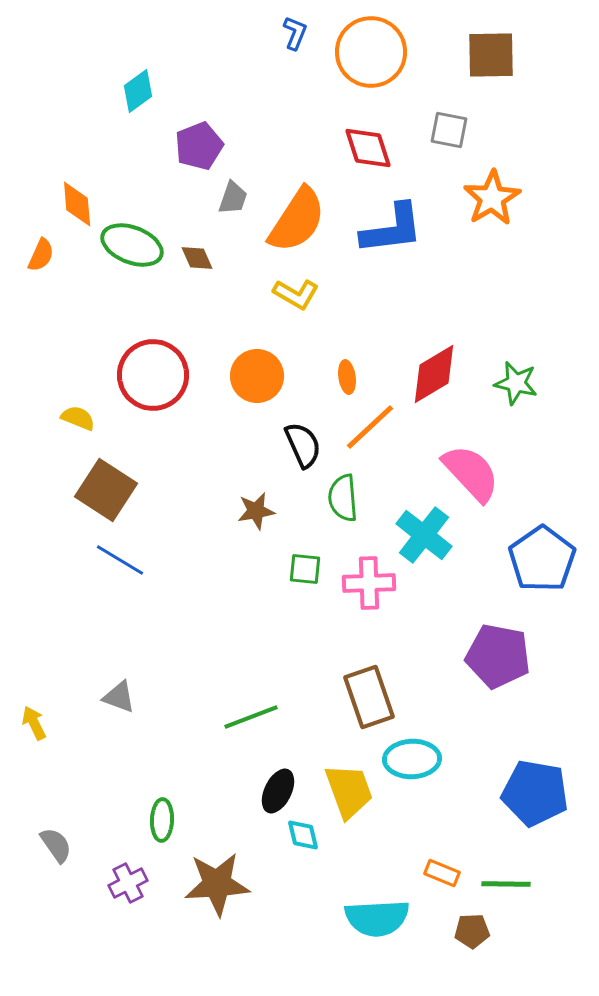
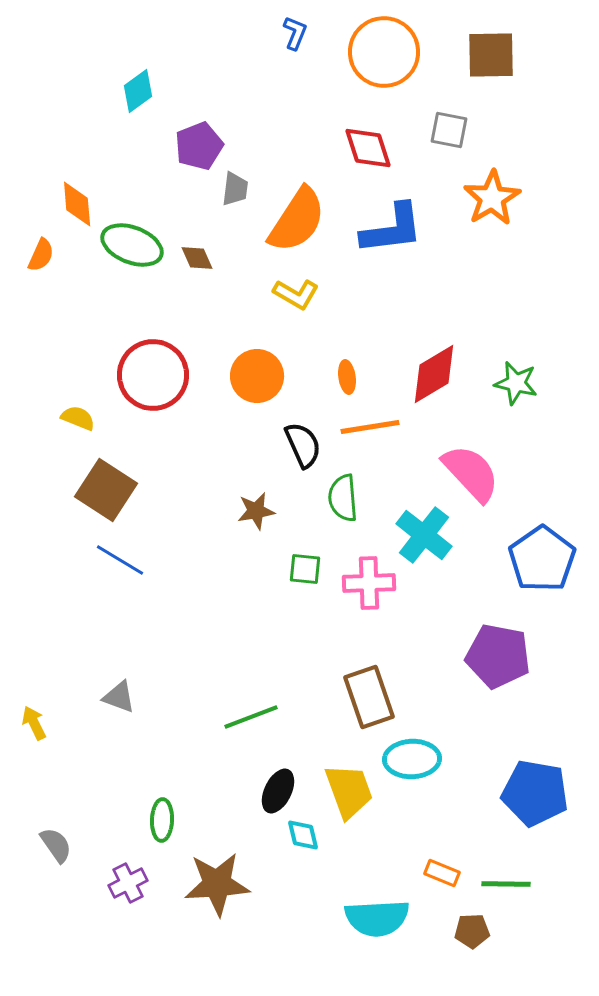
orange circle at (371, 52): moved 13 px right
gray trapezoid at (233, 198): moved 2 px right, 9 px up; rotated 12 degrees counterclockwise
orange line at (370, 427): rotated 34 degrees clockwise
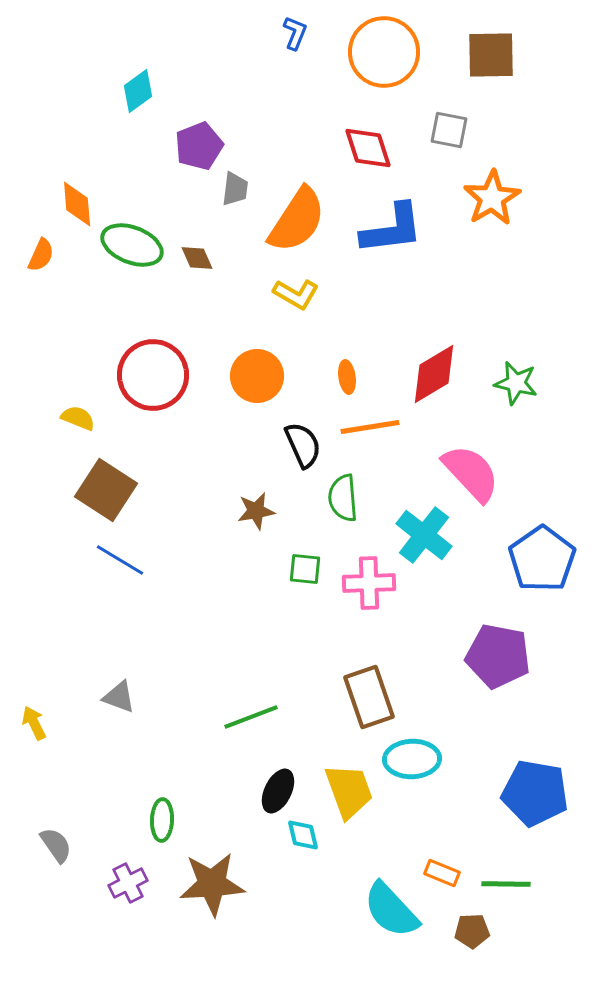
brown star at (217, 884): moved 5 px left
cyan semicircle at (377, 918): moved 14 px right, 8 px up; rotated 50 degrees clockwise
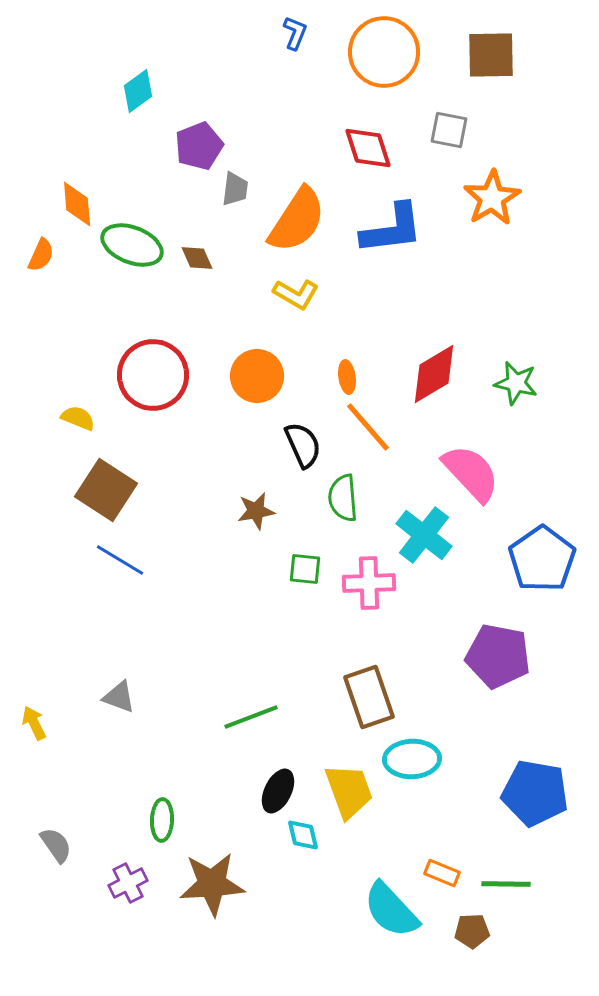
orange line at (370, 427): moved 2 px left; rotated 58 degrees clockwise
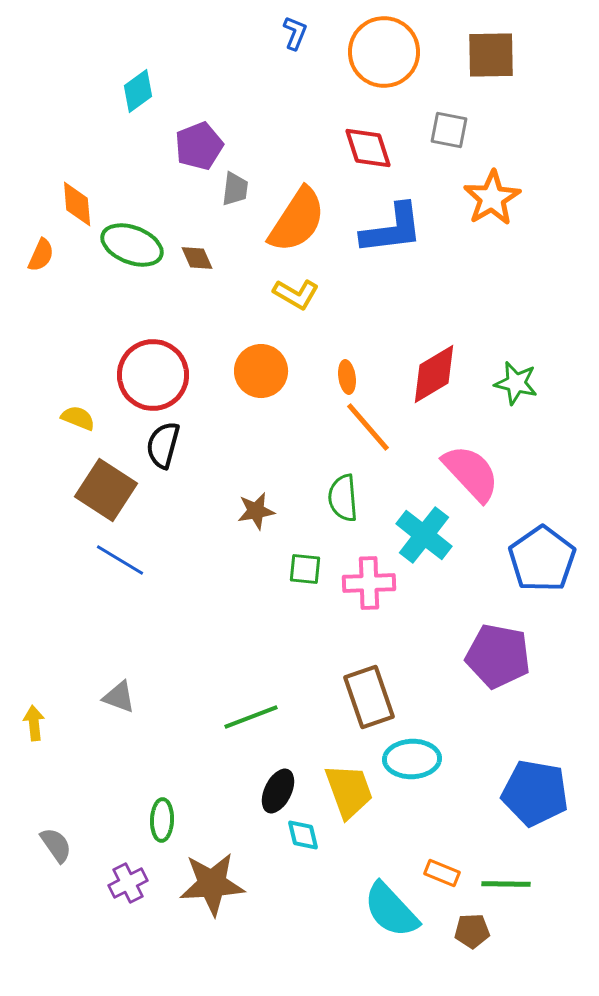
orange circle at (257, 376): moved 4 px right, 5 px up
black semicircle at (303, 445): moved 140 px left; rotated 141 degrees counterclockwise
yellow arrow at (34, 723): rotated 20 degrees clockwise
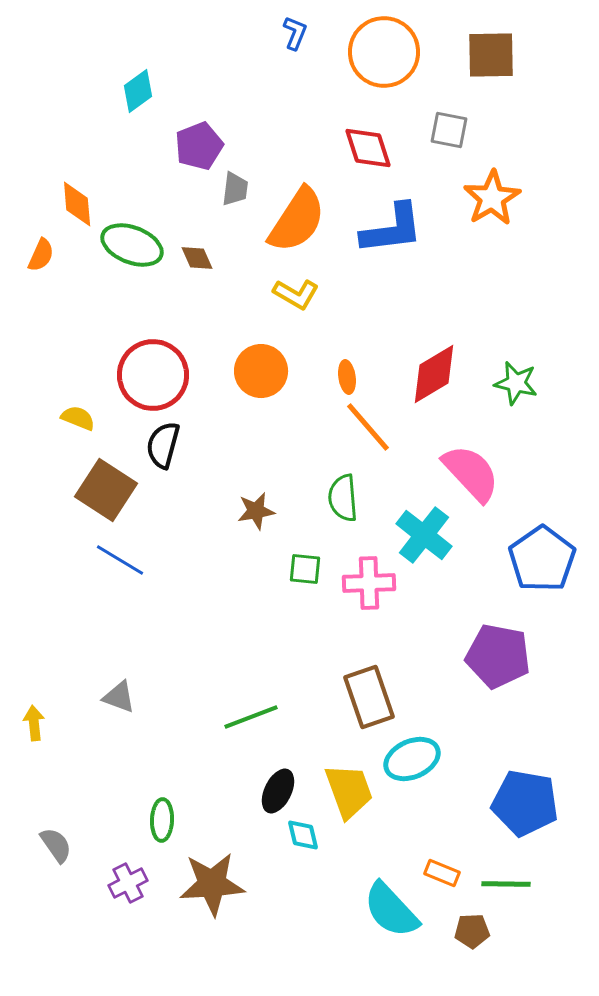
cyan ellipse at (412, 759): rotated 22 degrees counterclockwise
blue pentagon at (535, 793): moved 10 px left, 10 px down
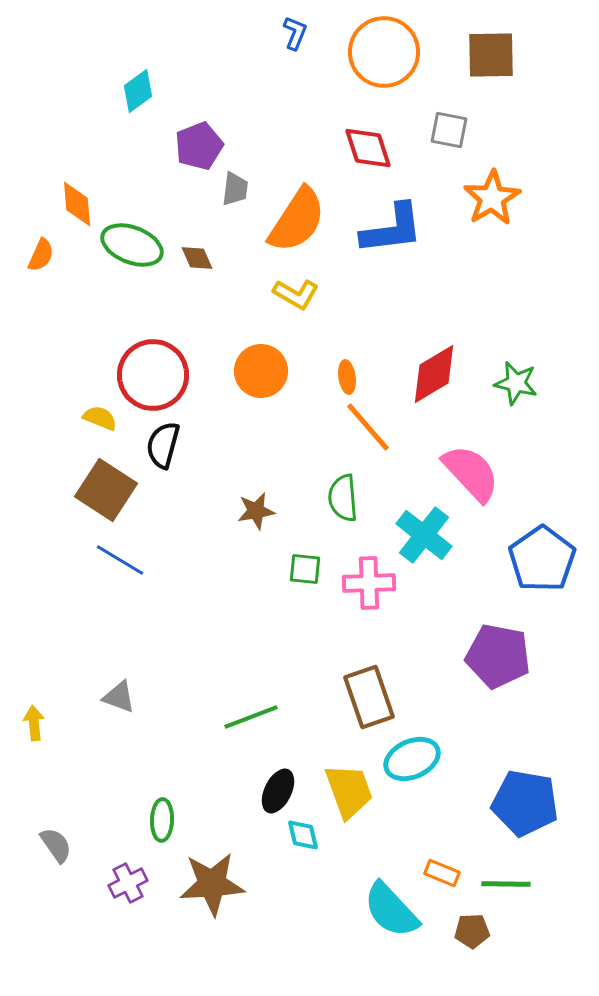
yellow semicircle at (78, 418): moved 22 px right
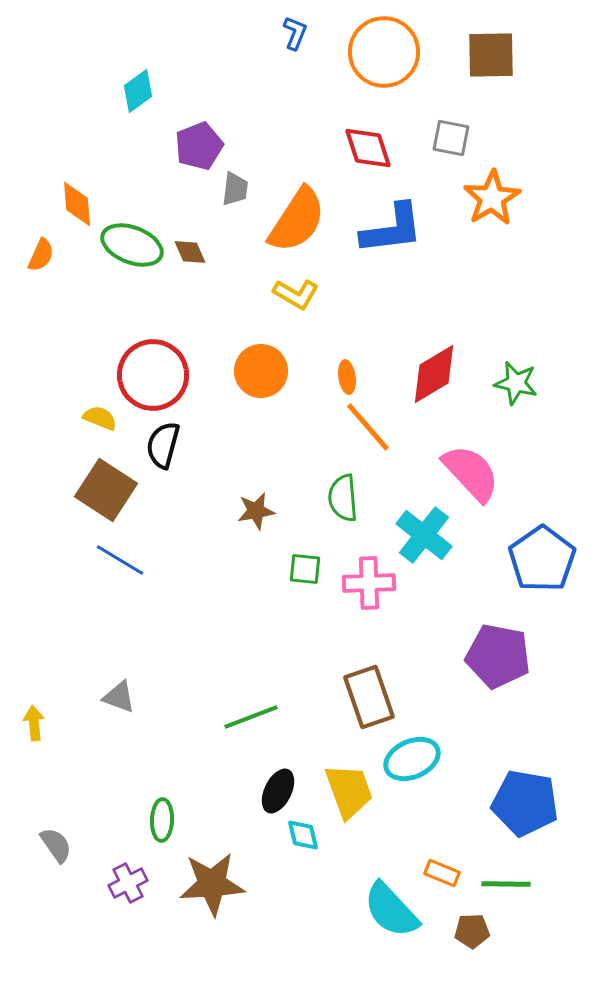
gray square at (449, 130): moved 2 px right, 8 px down
brown diamond at (197, 258): moved 7 px left, 6 px up
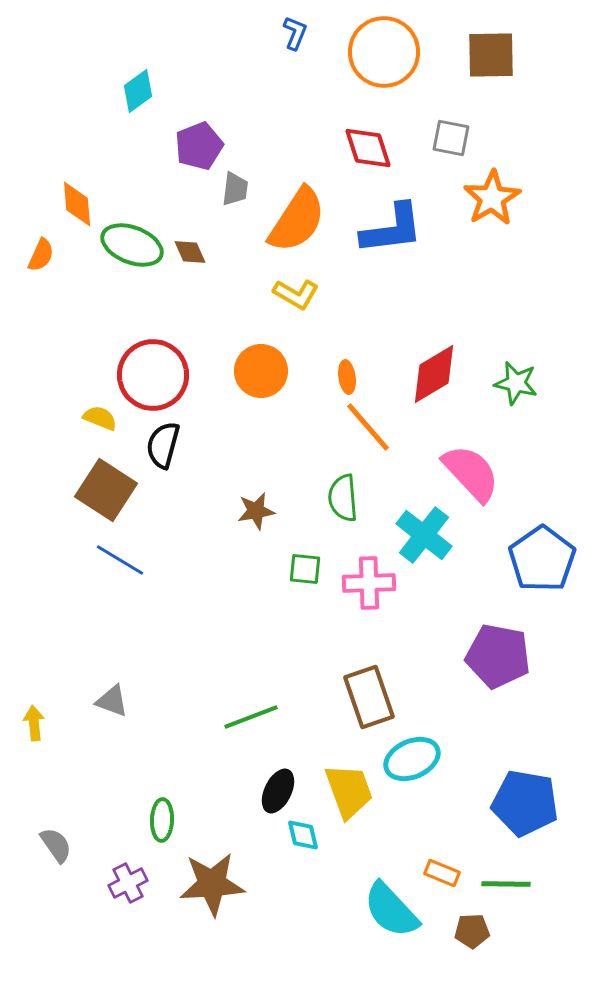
gray triangle at (119, 697): moved 7 px left, 4 px down
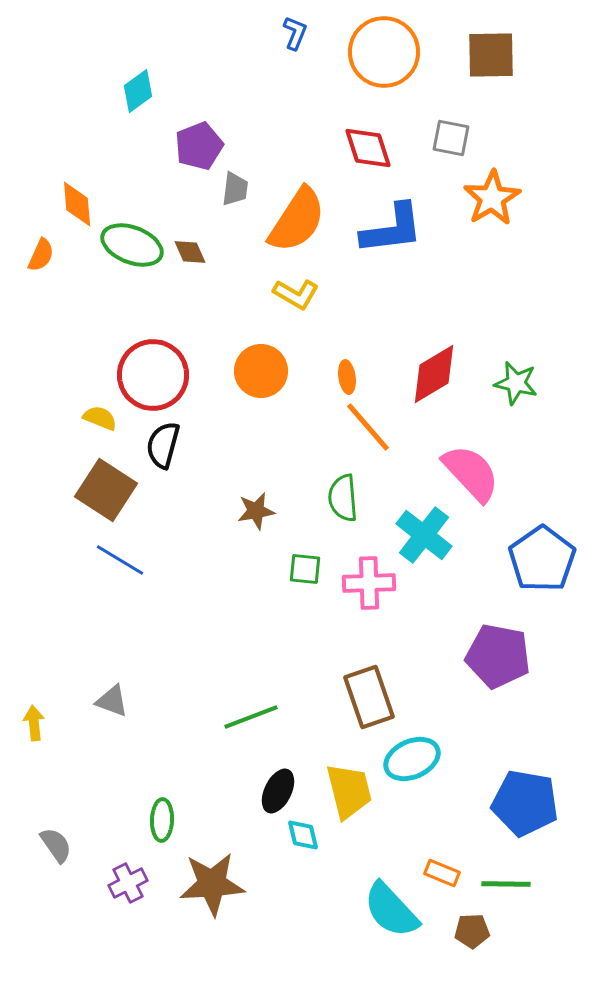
yellow trapezoid at (349, 791): rotated 6 degrees clockwise
